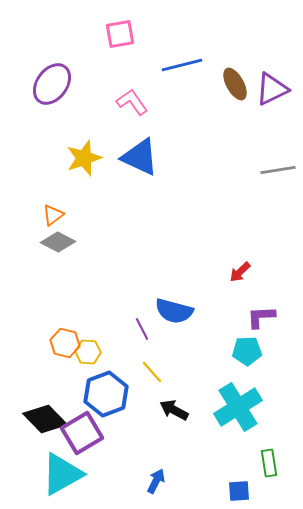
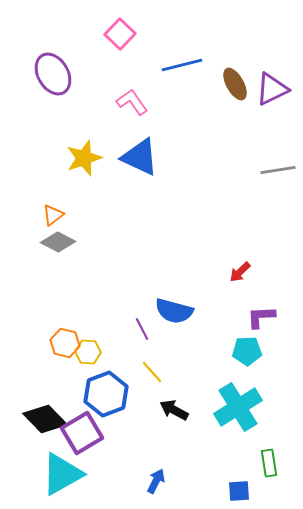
pink square: rotated 36 degrees counterclockwise
purple ellipse: moved 1 px right, 10 px up; rotated 66 degrees counterclockwise
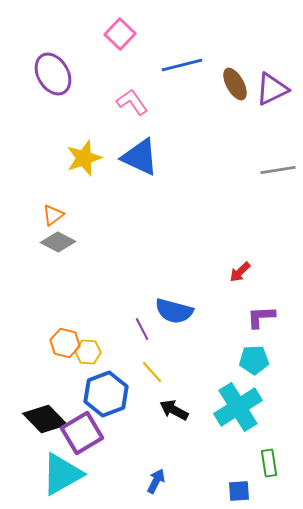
cyan pentagon: moved 7 px right, 9 px down
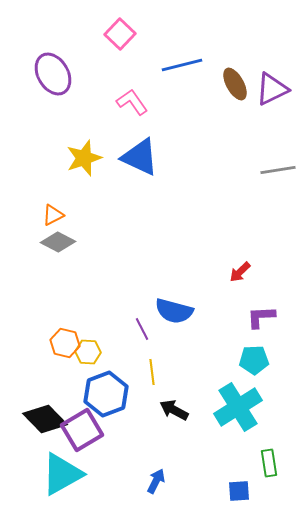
orange triangle: rotated 10 degrees clockwise
yellow line: rotated 35 degrees clockwise
purple square: moved 3 px up
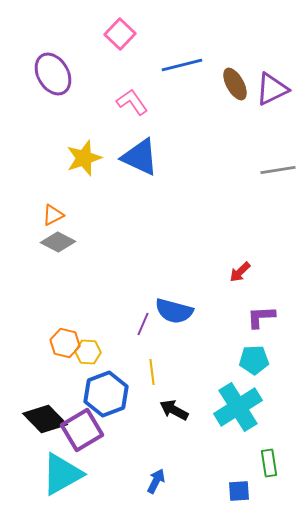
purple line: moved 1 px right, 5 px up; rotated 50 degrees clockwise
